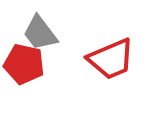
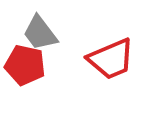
red pentagon: moved 1 px right, 1 px down
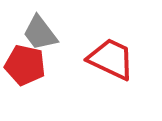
red trapezoid: rotated 132 degrees counterclockwise
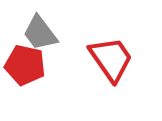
red trapezoid: rotated 30 degrees clockwise
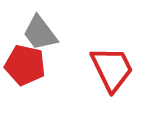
red trapezoid: moved 1 px right, 10 px down; rotated 9 degrees clockwise
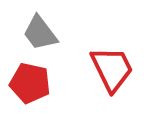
red pentagon: moved 5 px right, 18 px down
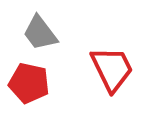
red pentagon: moved 1 px left
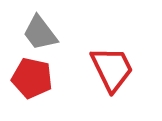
red pentagon: moved 3 px right, 5 px up
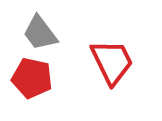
red trapezoid: moved 7 px up
